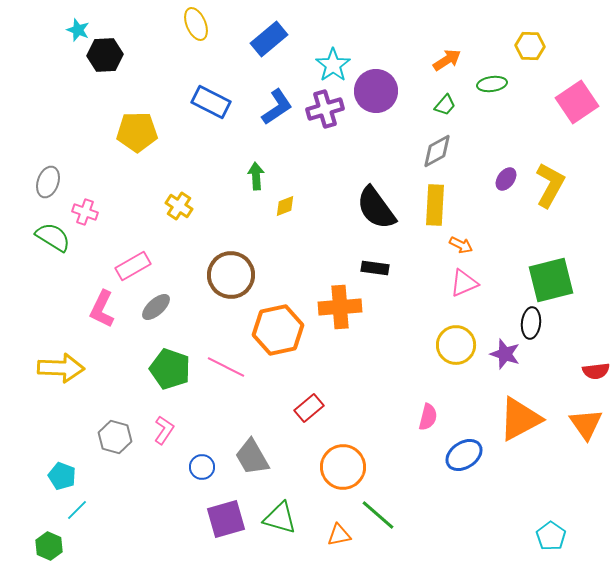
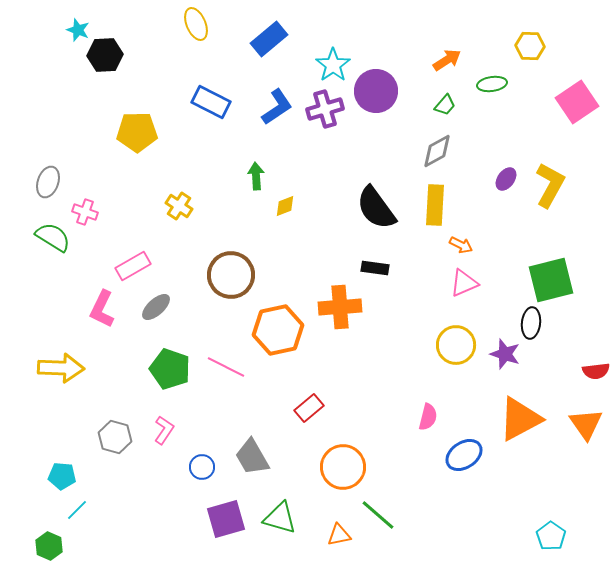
cyan pentagon at (62, 476): rotated 16 degrees counterclockwise
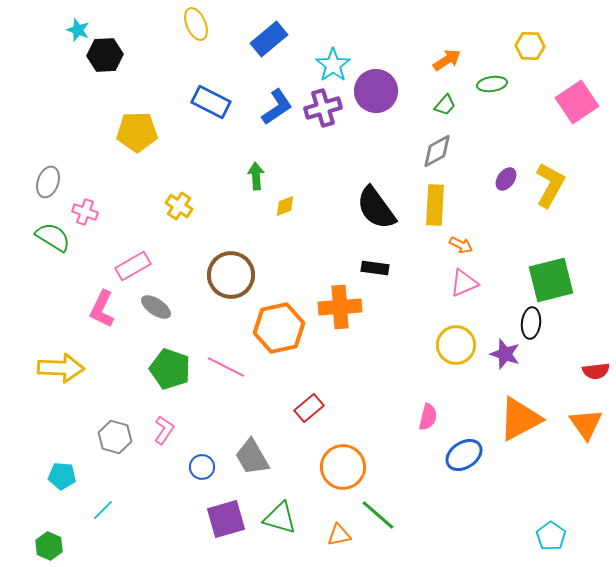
purple cross at (325, 109): moved 2 px left, 1 px up
gray ellipse at (156, 307): rotated 76 degrees clockwise
orange hexagon at (278, 330): moved 1 px right, 2 px up
cyan line at (77, 510): moved 26 px right
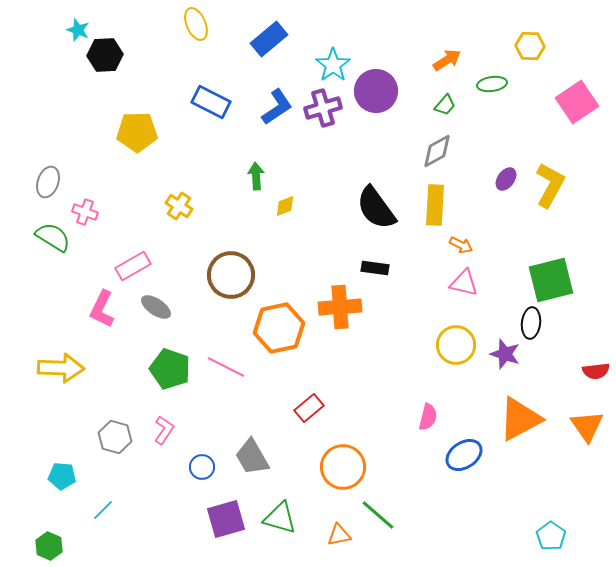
pink triangle at (464, 283): rotated 36 degrees clockwise
orange triangle at (586, 424): moved 1 px right, 2 px down
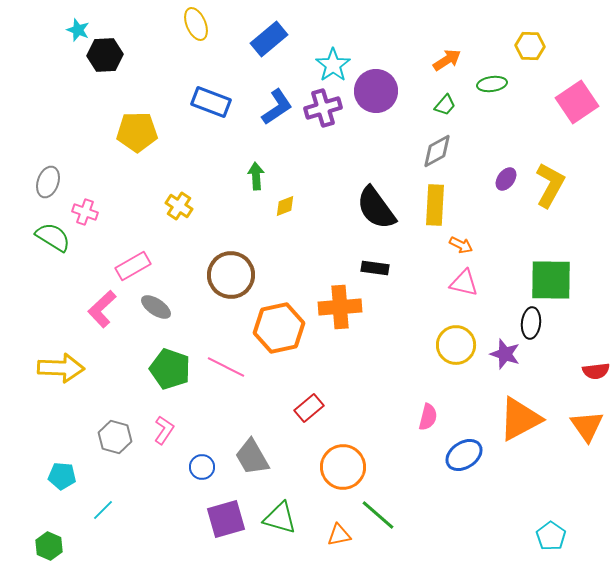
blue rectangle at (211, 102): rotated 6 degrees counterclockwise
green square at (551, 280): rotated 15 degrees clockwise
pink L-shape at (102, 309): rotated 21 degrees clockwise
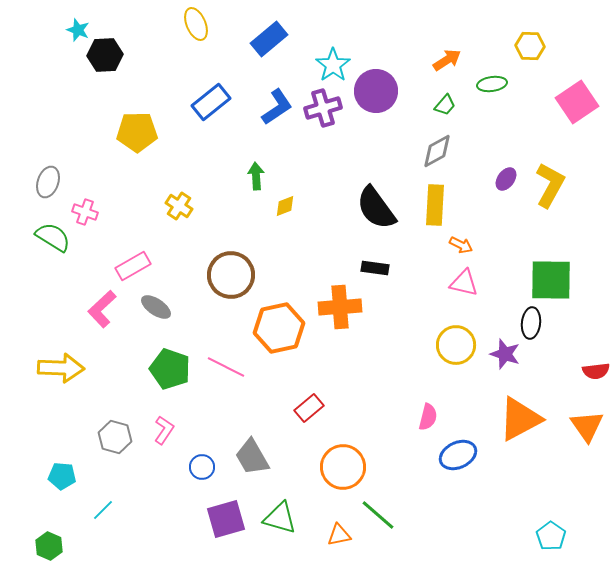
blue rectangle at (211, 102): rotated 60 degrees counterclockwise
blue ellipse at (464, 455): moved 6 px left; rotated 9 degrees clockwise
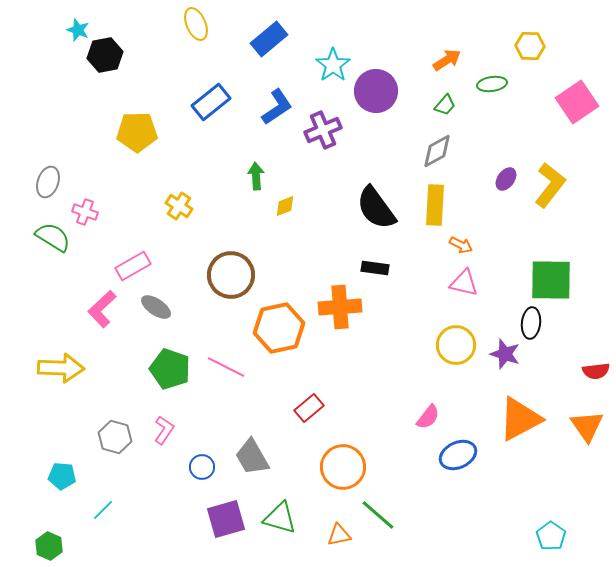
black hexagon at (105, 55): rotated 8 degrees counterclockwise
purple cross at (323, 108): moved 22 px down; rotated 6 degrees counterclockwise
yellow L-shape at (550, 185): rotated 9 degrees clockwise
pink semicircle at (428, 417): rotated 24 degrees clockwise
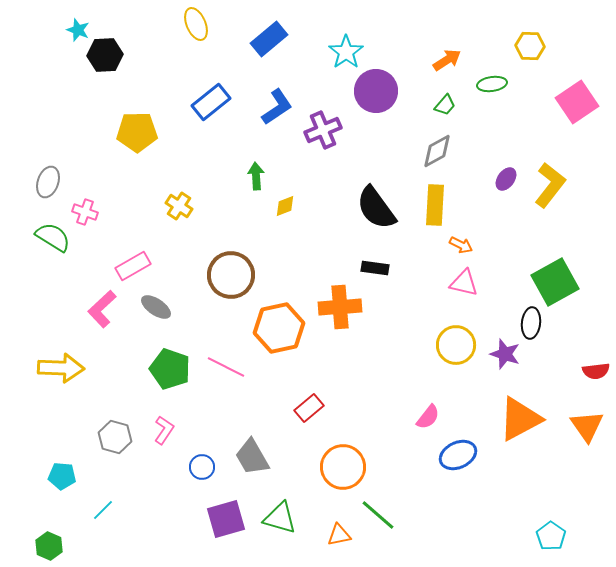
black hexagon at (105, 55): rotated 8 degrees clockwise
cyan star at (333, 65): moved 13 px right, 13 px up
green square at (551, 280): moved 4 px right, 2 px down; rotated 30 degrees counterclockwise
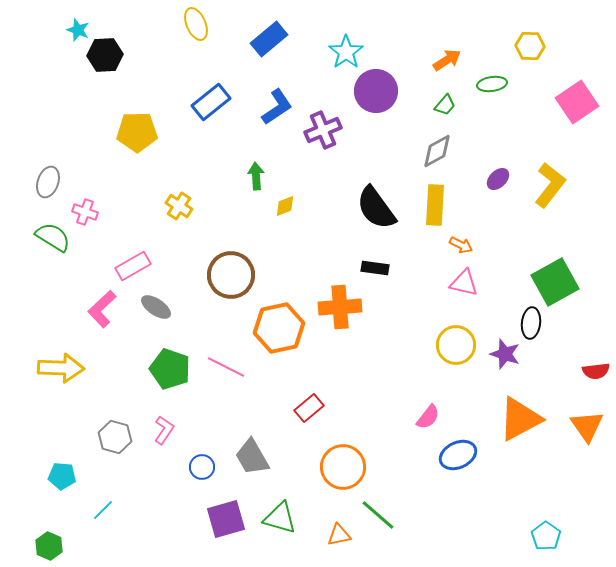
purple ellipse at (506, 179): moved 8 px left; rotated 10 degrees clockwise
cyan pentagon at (551, 536): moved 5 px left
